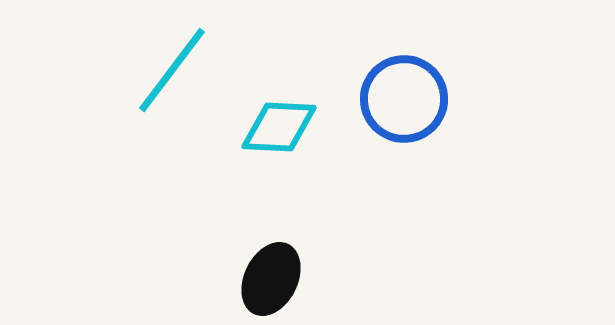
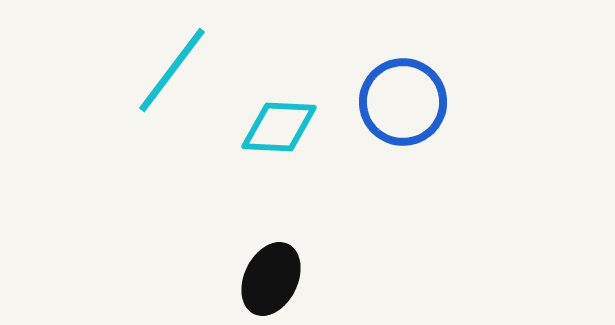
blue circle: moved 1 px left, 3 px down
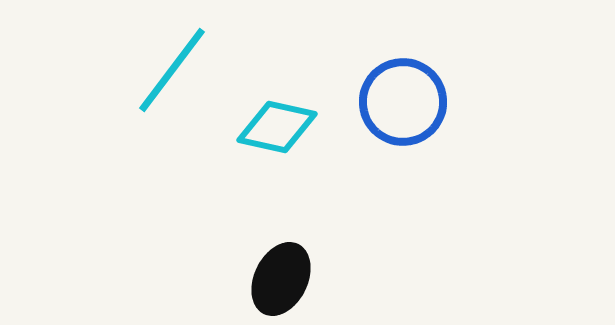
cyan diamond: moved 2 px left; rotated 10 degrees clockwise
black ellipse: moved 10 px right
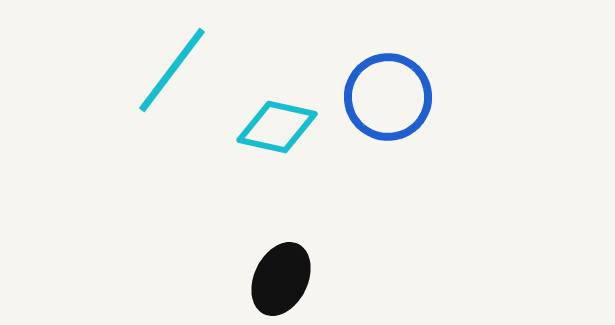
blue circle: moved 15 px left, 5 px up
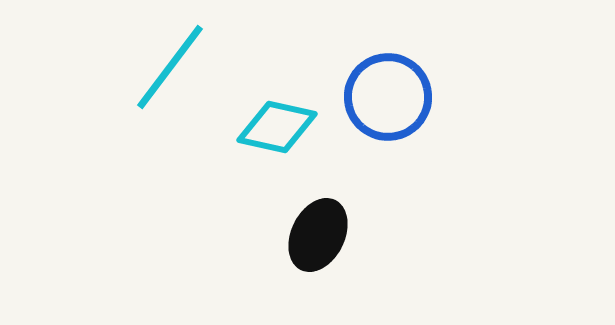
cyan line: moved 2 px left, 3 px up
black ellipse: moved 37 px right, 44 px up
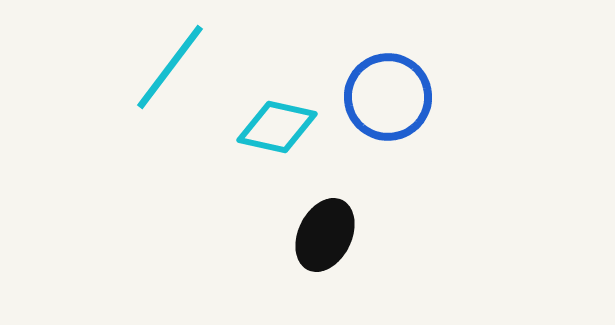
black ellipse: moved 7 px right
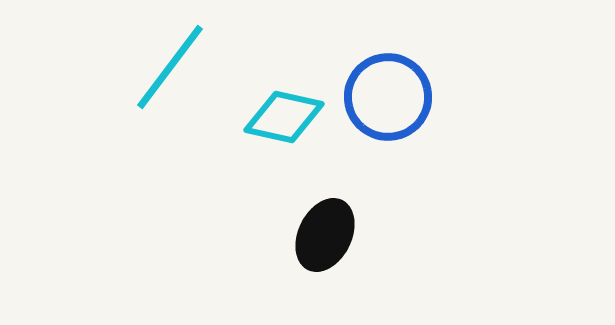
cyan diamond: moved 7 px right, 10 px up
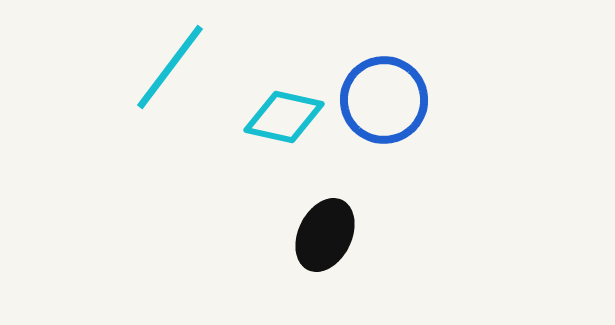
blue circle: moved 4 px left, 3 px down
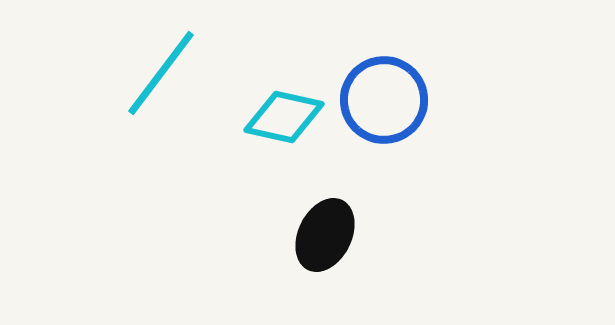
cyan line: moved 9 px left, 6 px down
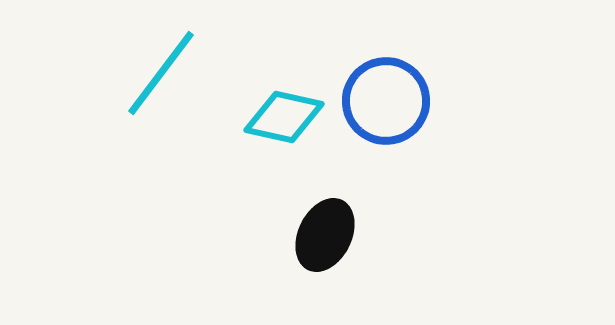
blue circle: moved 2 px right, 1 px down
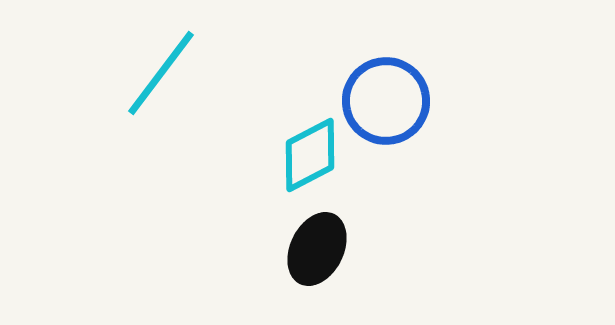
cyan diamond: moved 26 px right, 38 px down; rotated 40 degrees counterclockwise
black ellipse: moved 8 px left, 14 px down
